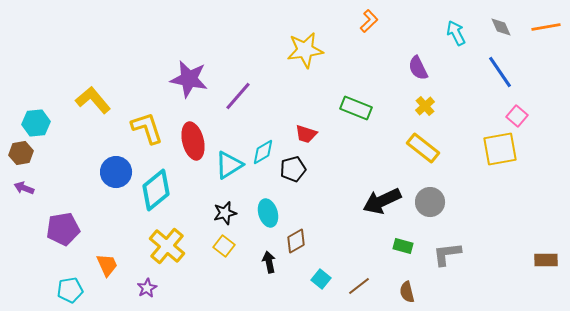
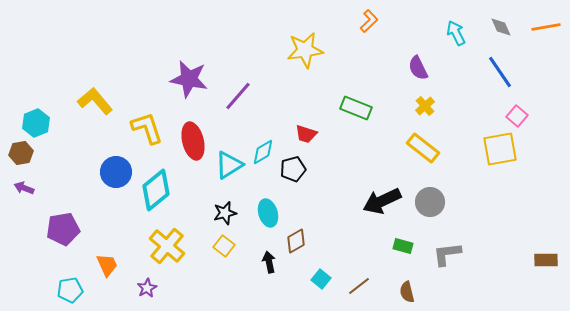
yellow L-shape at (93, 100): moved 2 px right, 1 px down
cyan hexagon at (36, 123): rotated 16 degrees counterclockwise
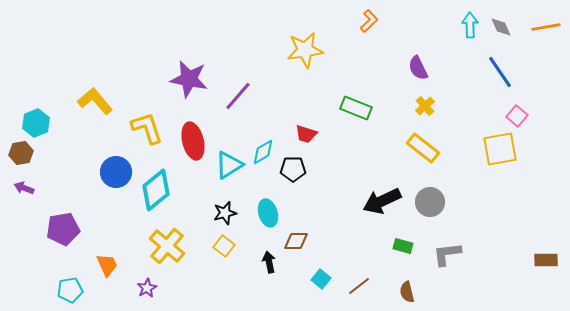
cyan arrow at (456, 33): moved 14 px right, 8 px up; rotated 25 degrees clockwise
black pentagon at (293, 169): rotated 15 degrees clockwise
brown diamond at (296, 241): rotated 30 degrees clockwise
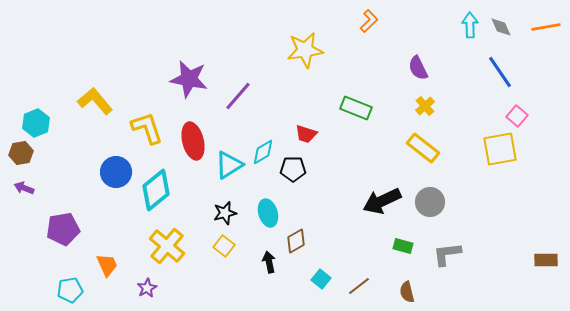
brown diamond at (296, 241): rotated 30 degrees counterclockwise
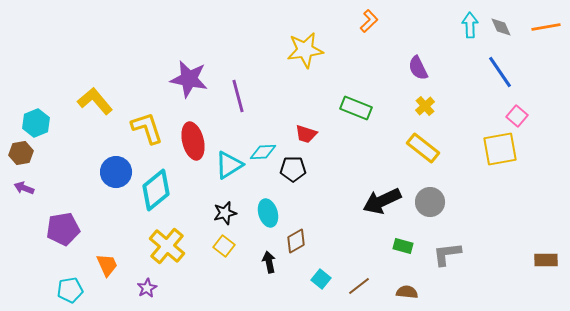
purple line at (238, 96): rotated 56 degrees counterclockwise
cyan diamond at (263, 152): rotated 28 degrees clockwise
brown semicircle at (407, 292): rotated 110 degrees clockwise
